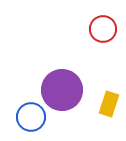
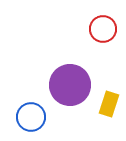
purple circle: moved 8 px right, 5 px up
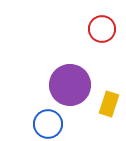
red circle: moved 1 px left
blue circle: moved 17 px right, 7 px down
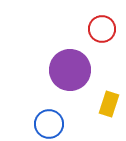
purple circle: moved 15 px up
blue circle: moved 1 px right
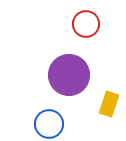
red circle: moved 16 px left, 5 px up
purple circle: moved 1 px left, 5 px down
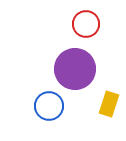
purple circle: moved 6 px right, 6 px up
blue circle: moved 18 px up
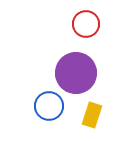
purple circle: moved 1 px right, 4 px down
yellow rectangle: moved 17 px left, 11 px down
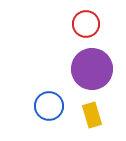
purple circle: moved 16 px right, 4 px up
yellow rectangle: rotated 35 degrees counterclockwise
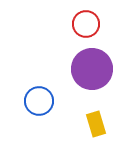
blue circle: moved 10 px left, 5 px up
yellow rectangle: moved 4 px right, 9 px down
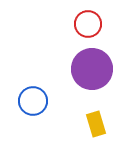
red circle: moved 2 px right
blue circle: moved 6 px left
